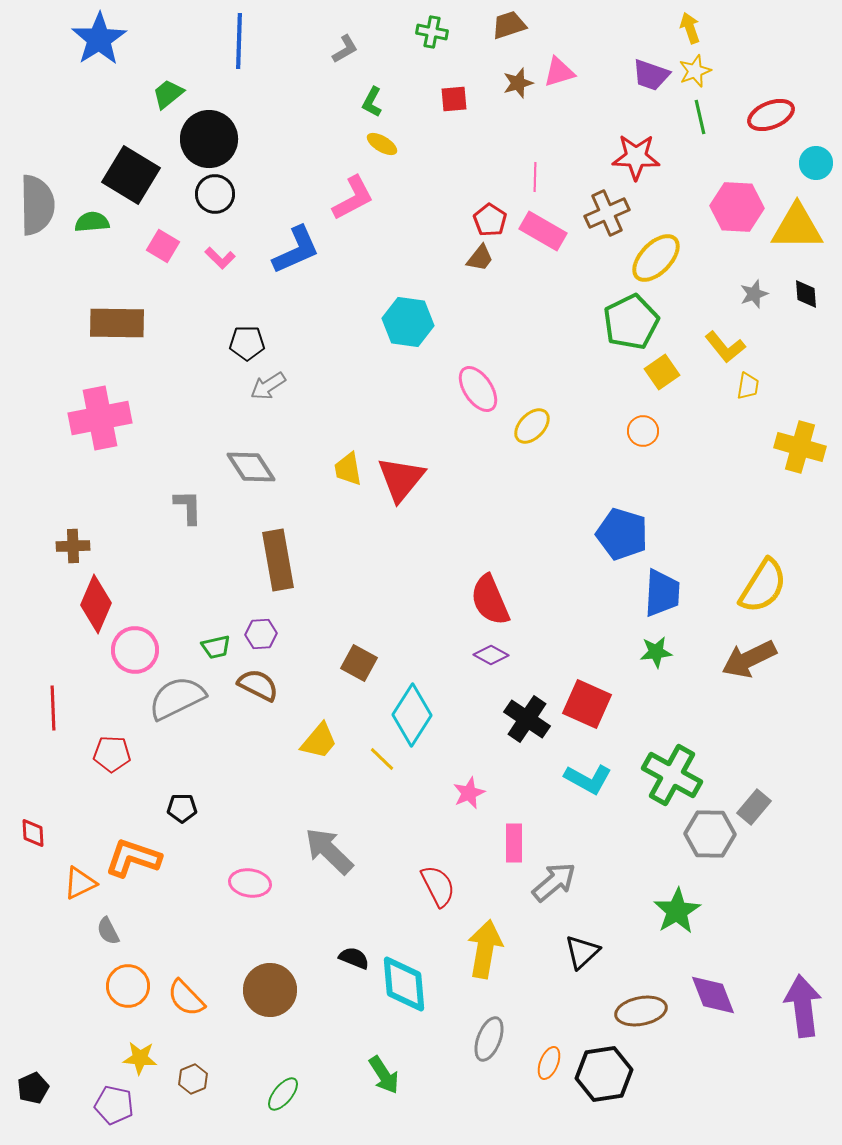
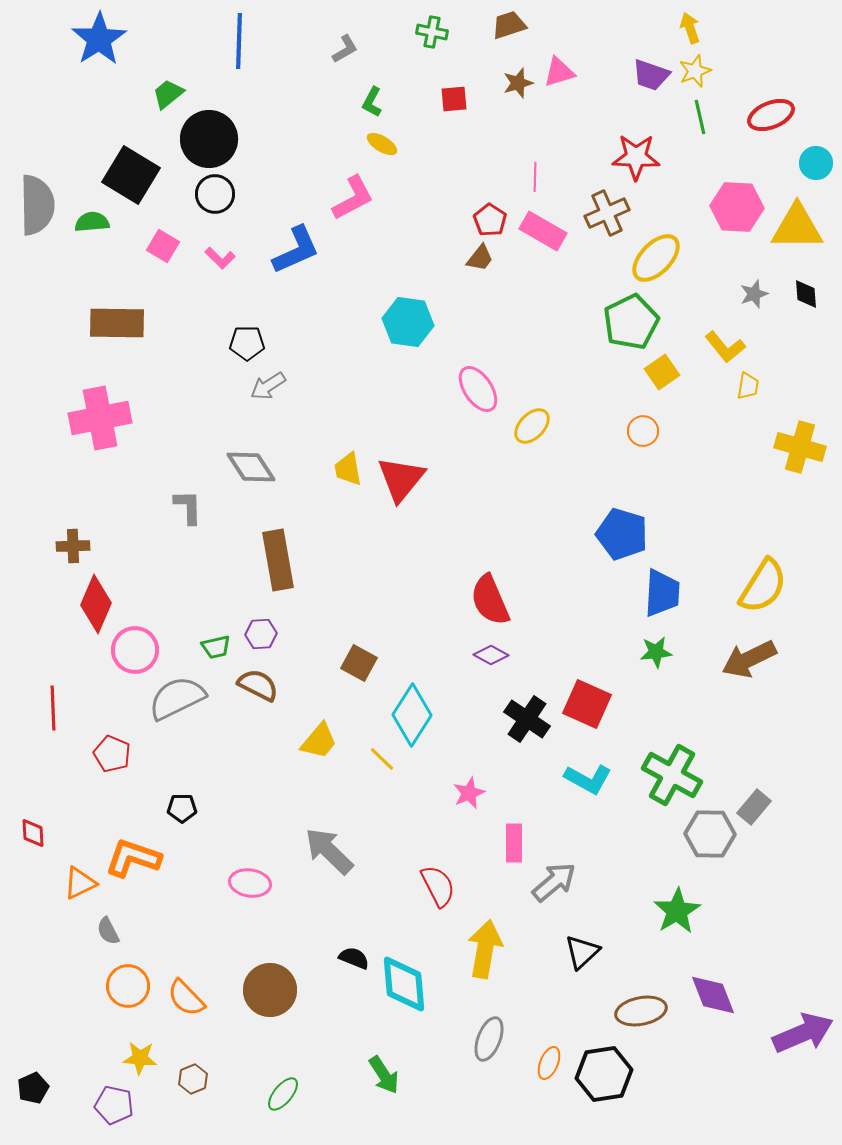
red pentagon at (112, 754): rotated 21 degrees clockwise
purple arrow at (803, 1006): moved 27 px down; rotated 74 degrees clockwise
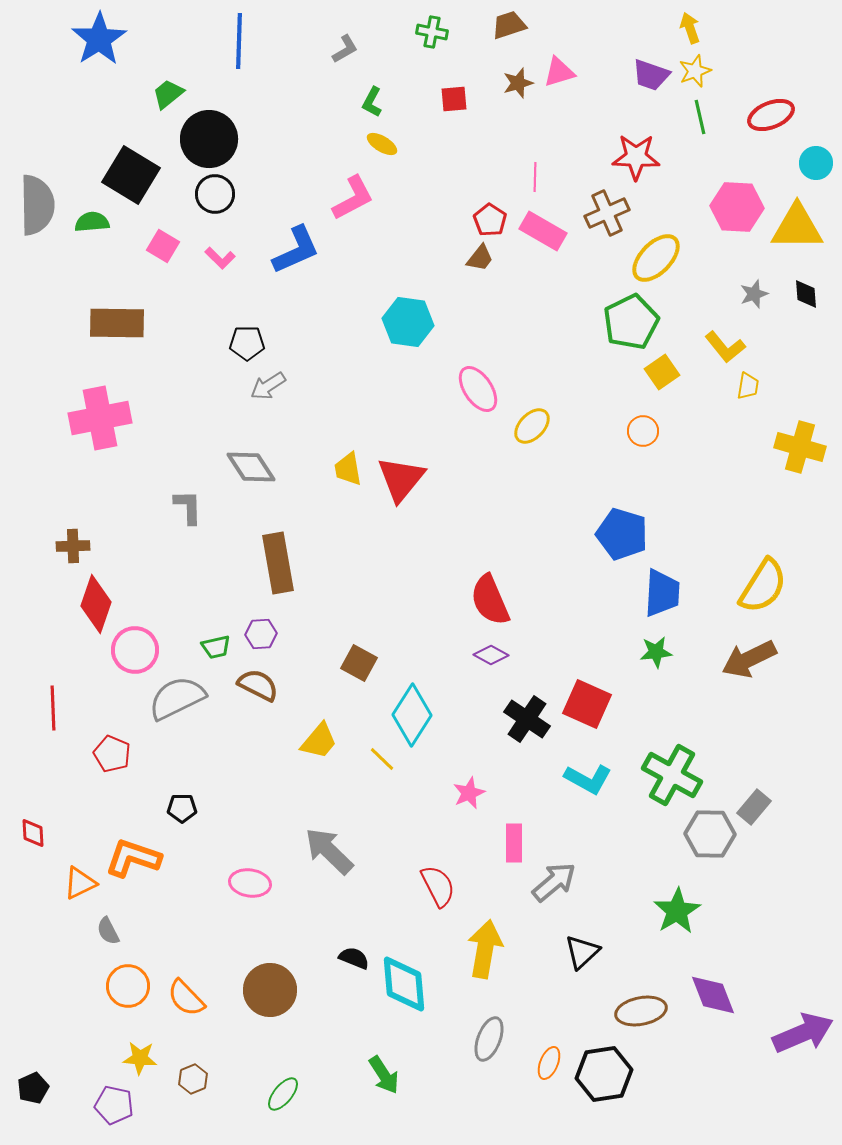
brown rectangle at (278, 560): moved 3 px down
red diamond at (96, 604): rotated 4 degrees counterclockwise
